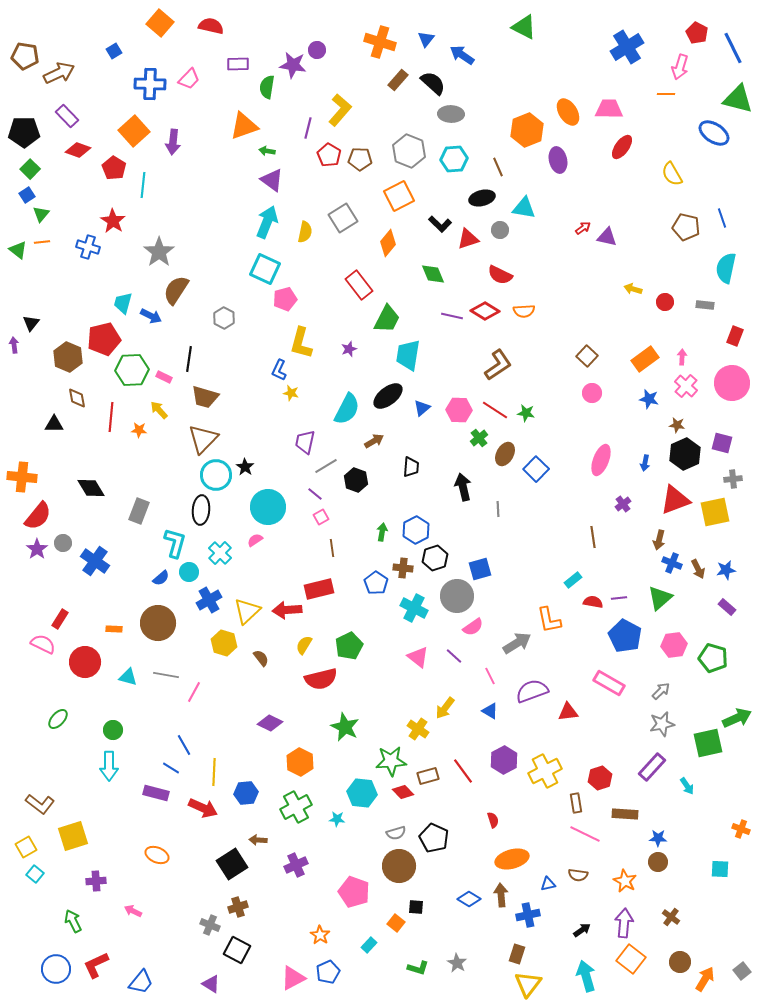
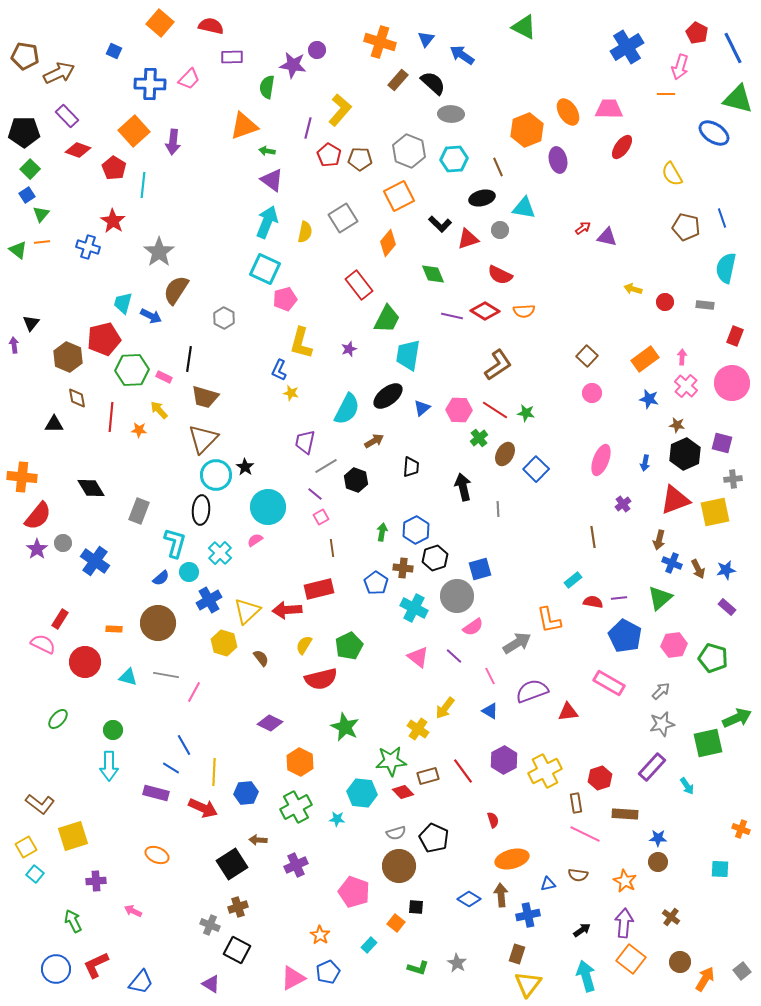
blue square at (114, 51): rotated 35 degrees counterclockwise
purple rectangle at (238, 64): moved 6 px left, 7 px up
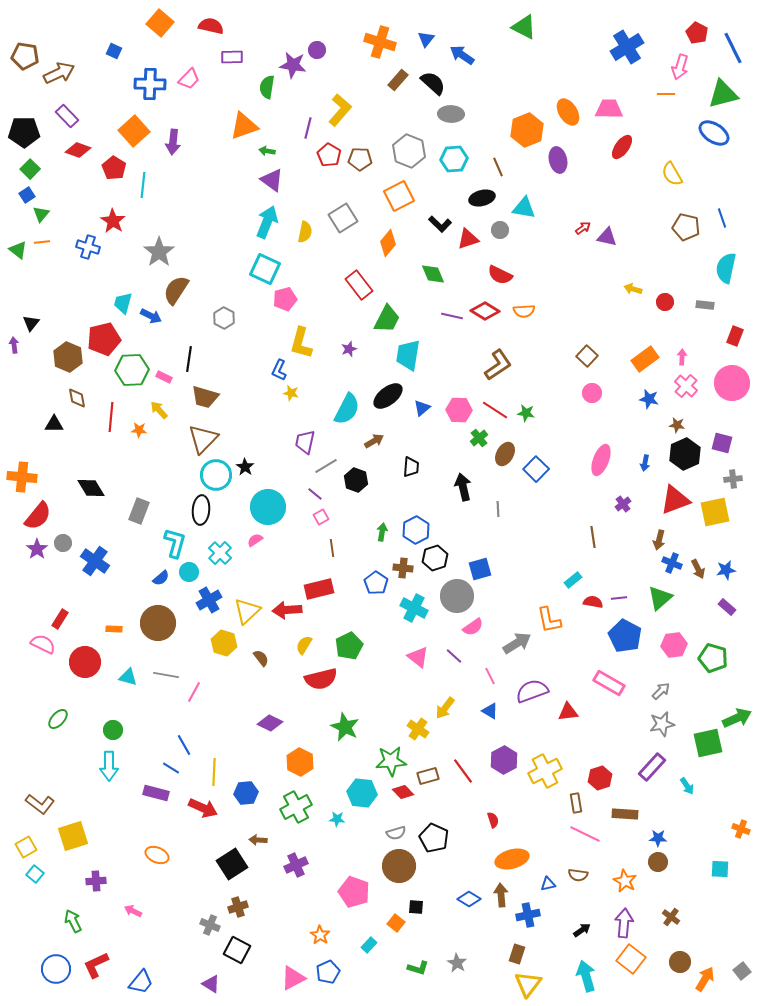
green triangle at (738, 99): moved 15 px left, 5 px up; rotated 28 degrees counterclockwise
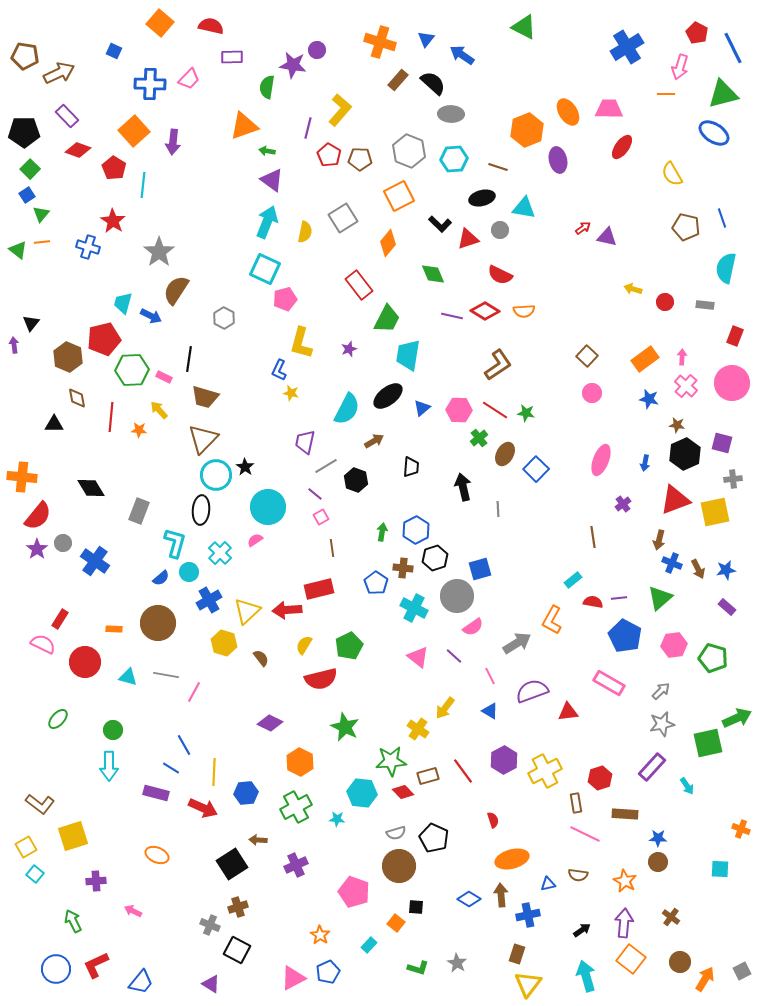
brown line at (498, 167): rotated 48 degrees counterclockwise
orange L-shape at (549, 620): moved 3 px right; rotated 40 degrees clockwise
gray square at (742, 971): rotated 12 degrees clockwise
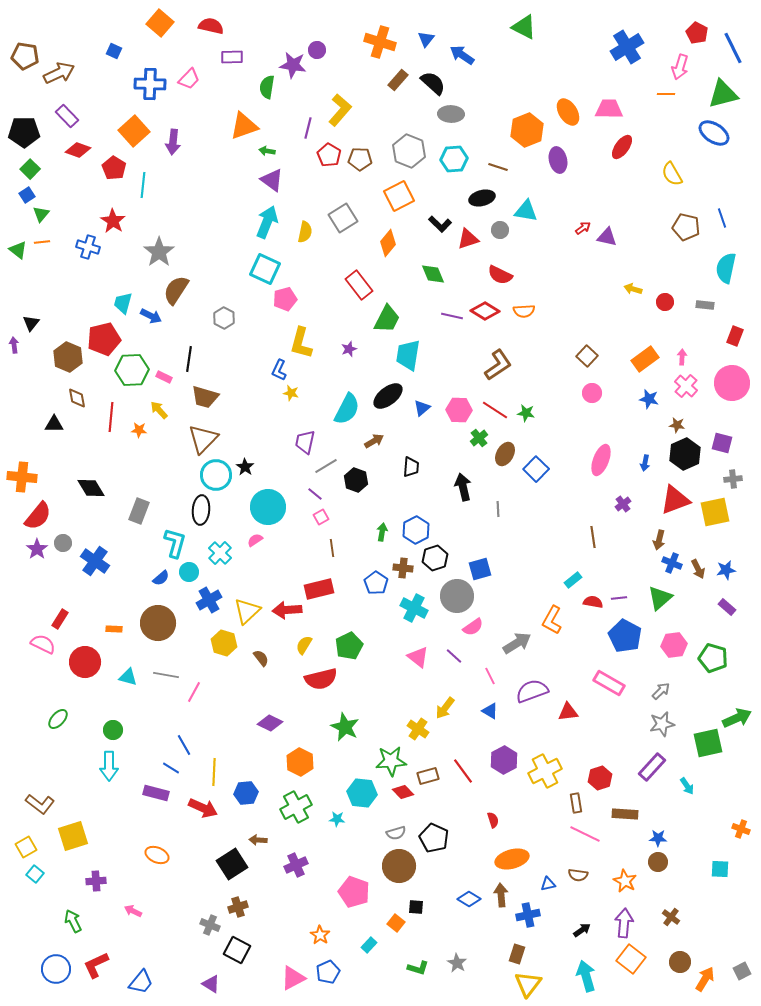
cyan triangle at (524, 208): moved 2 px right, 3 px down
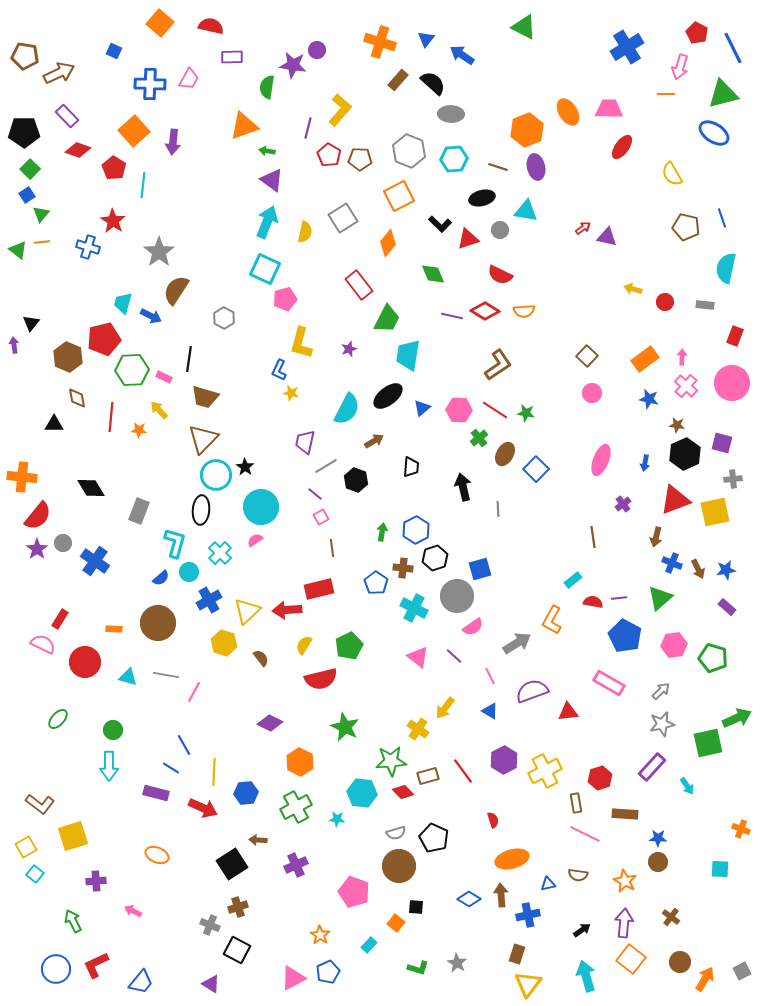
pink trapezoid at (189, 79): rotated 15 degrees counterclockwise
purple ellipse at (558, 160): moved 22 px left, 7 px down
cyan circle at (268, 507): moved 7 px left
brown arrow at (659, 540): moved 3 px left, 3 px up
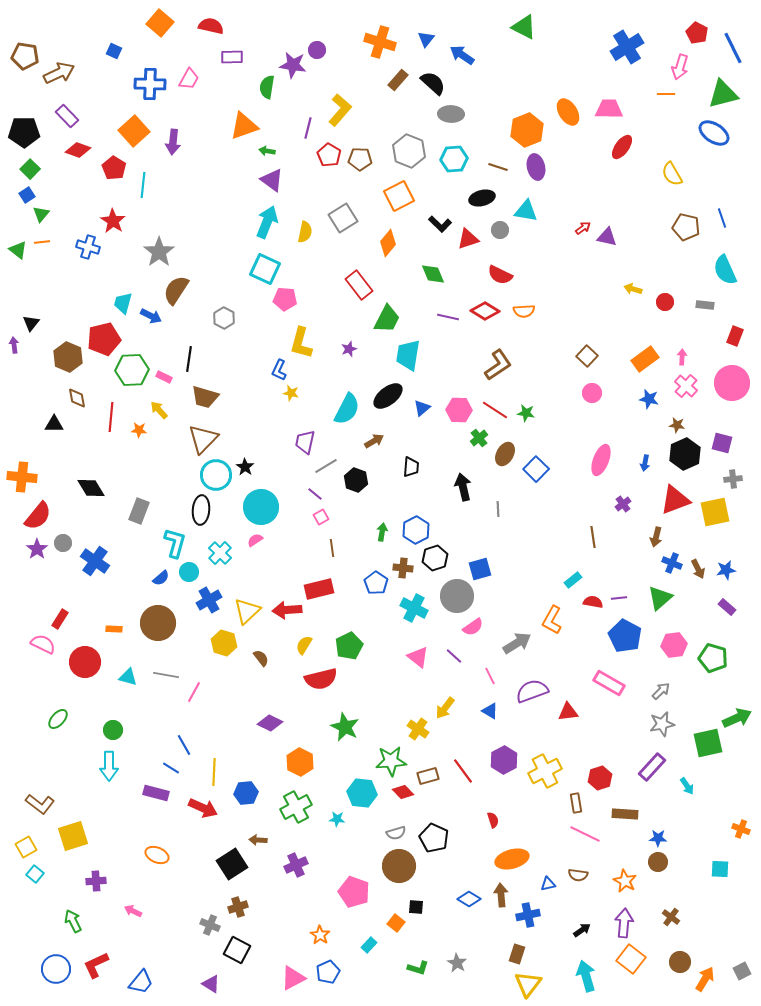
cyan semicircle at (726, 268): moved 1 px left, 2 px down; rotated 36 degrees counterclockwise
pink pentagon at (285, 299): rotated 20 degrees clockwise
purple line at (452, 316): moved 4 px left, 1 px down
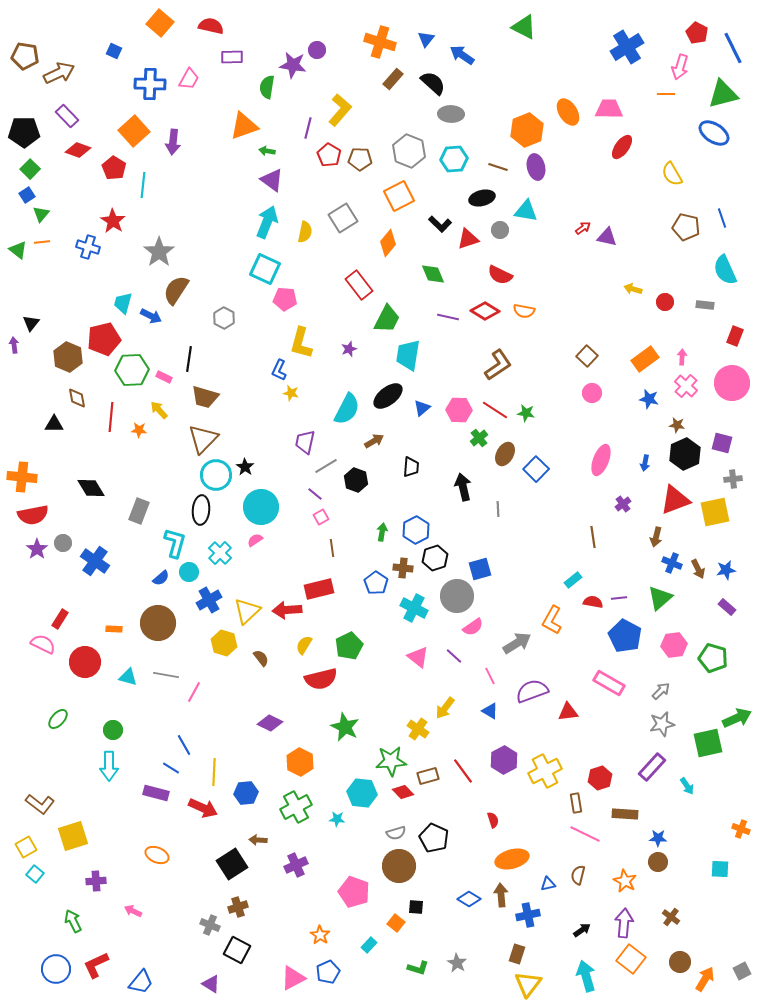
brown rectangle at (398, 80): moved 5 px left, 1 px up
orange semicircle at (524, 311): rotated 15 degrees clockwise
red semicircle at (38, 516): moved 5 px left, 1 px up; rotated 40 degrees clockwise
brown semicircle at (578, 875): rotated 96 degrees clockwise
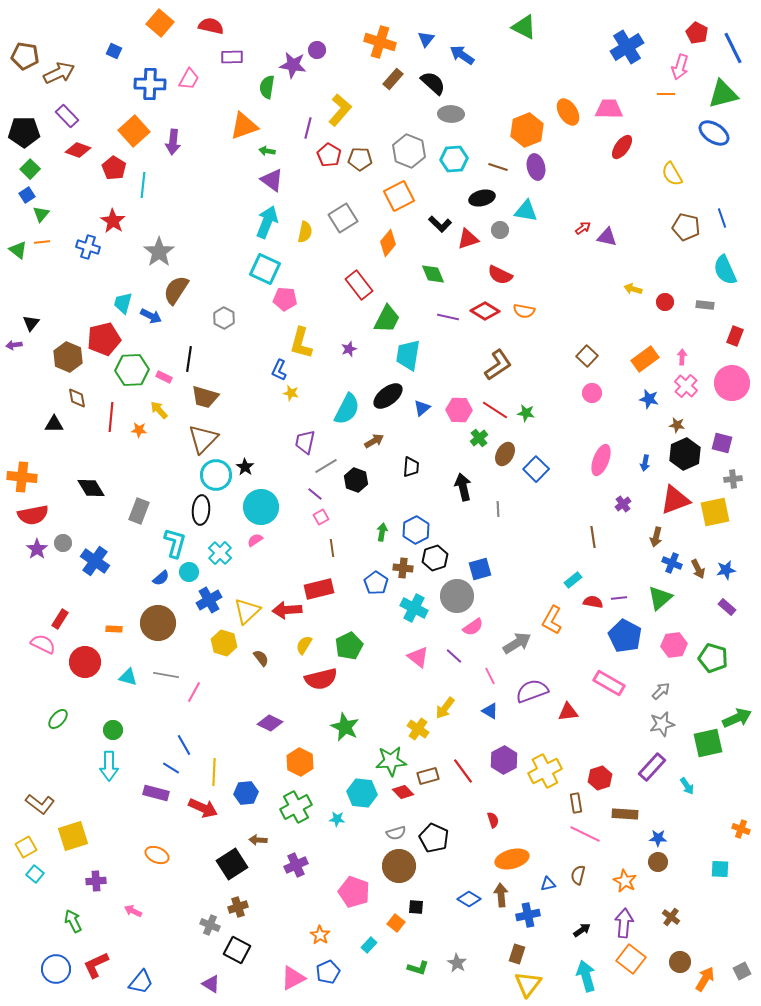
purple arrow at (14, 345): rotated 91 degrees counterclockwise
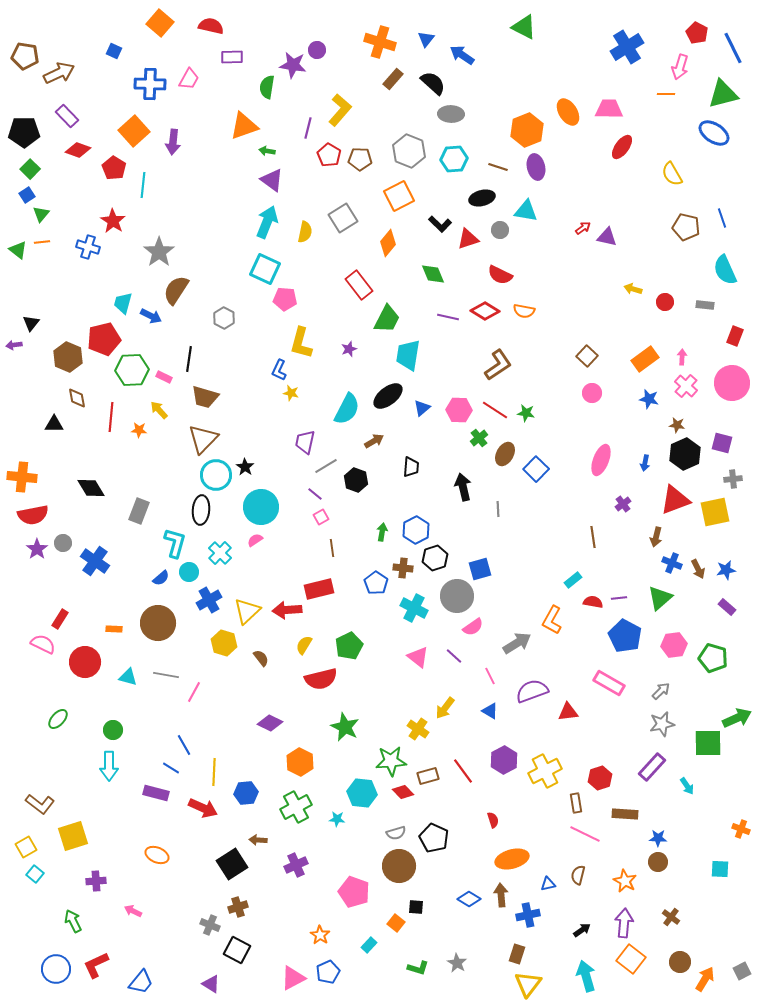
green square at (708, 743): rotated 12 degrees clockwise
